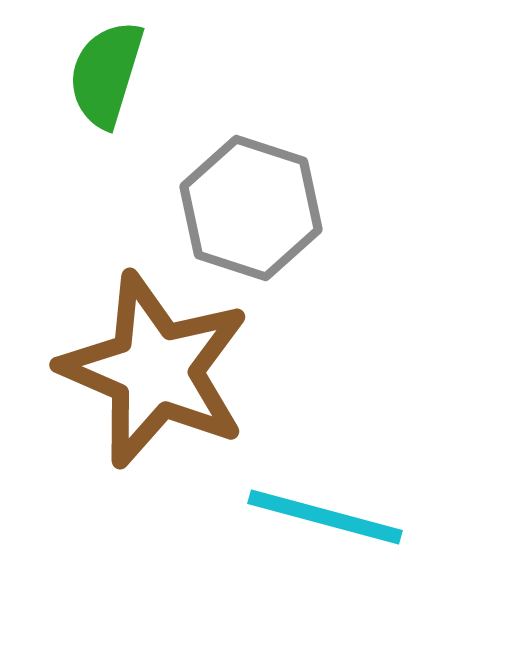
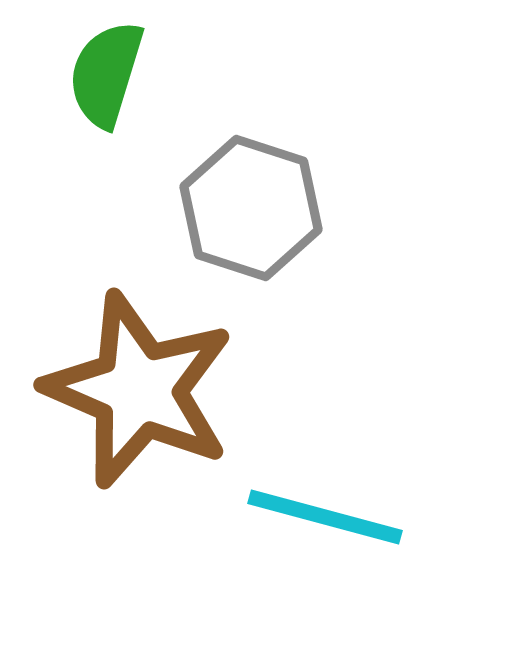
brown star: moved 16 px left, 20 px down
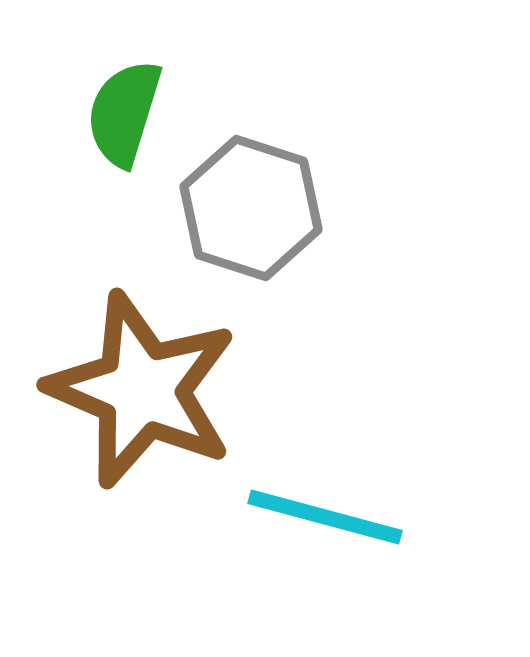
green semicircle: moved 18 px right, 39 px down
brown star: moved 3 px right
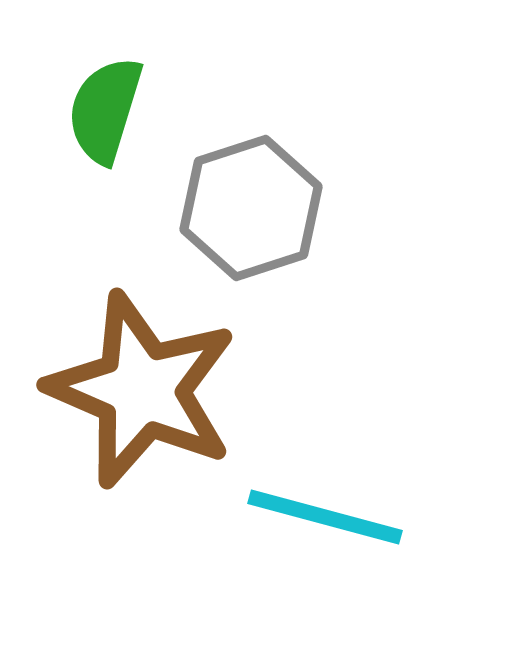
green semicircle: moved 19 px left, 3 px up
gray hexagon: rotated 24 degrees clockwise
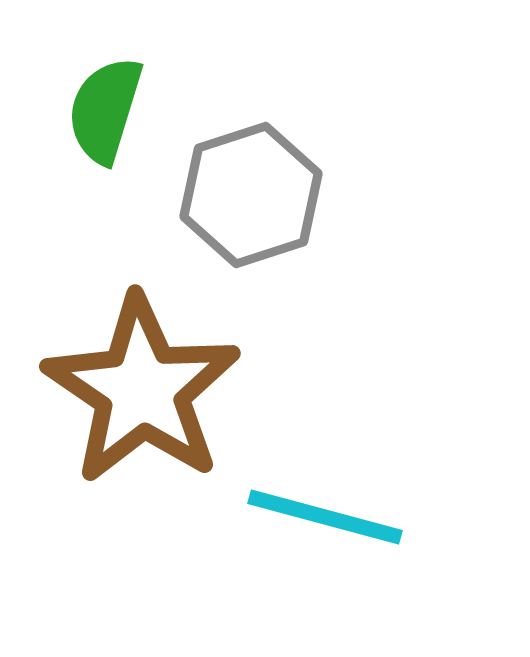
gray hexagon: moved 13 px up
brown star: rotated 11 degrees clockwise
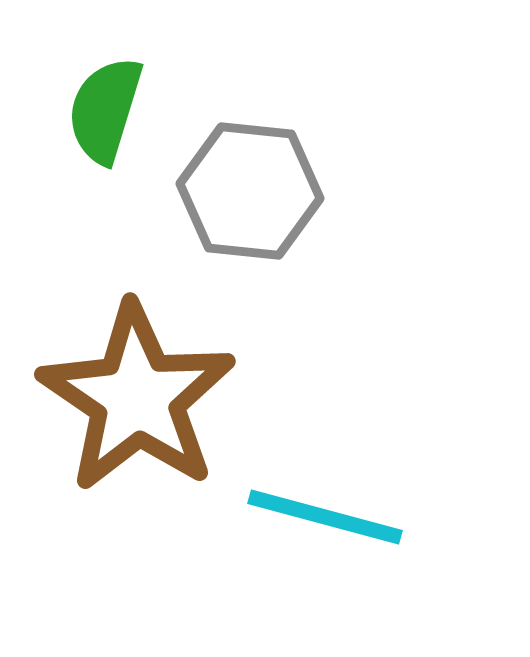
gray hexagon: moved 1 px left, 4 px up; rotated 24 degrees clockwise
brown star: moved 5 px left, 8 px down
